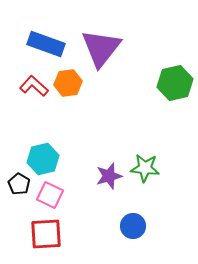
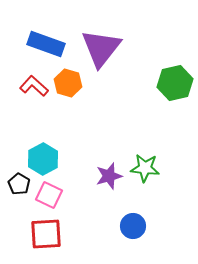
orange hexagon: rotated 24 degrees clockwise
cyan hexagon: rotated 16 degrees counterclockwise
pink square: moved 1 px left
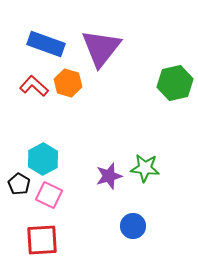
red square: moved 4 px left, 6 px down
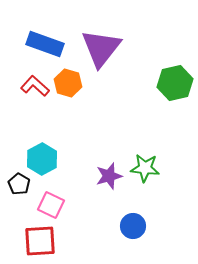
blue rectangle: moved 1 px left
red L-shape: moved 1 px right
cyan hexagon: moved 1 px left
pink square: moved 2 px right, 10 px down
red square: moved 2 px left, 1 px down
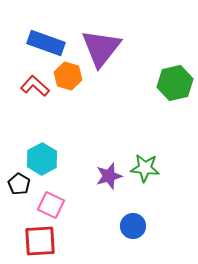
blue rectangle: moved 1 px right, 1 px up
orange hexagon: moved 7 px up
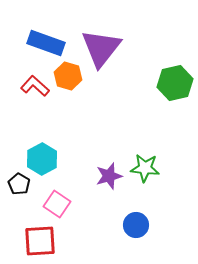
pink square: moved 6 px right, 1 px up; rotated 8 degrees clockwise
blue circle: moved 3 px right, 1 px up
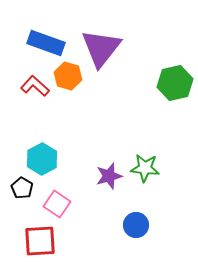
black pentagon: moved 3 px right, 4 px down
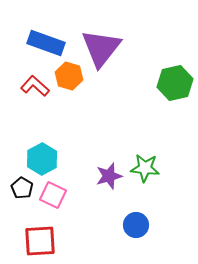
orange hexagon: moved 1 px right
pink square: moved 4 px left, 9 px up; rotated 8 degrees counterclockwise
